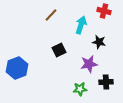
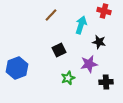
green star: moved 12 px left, 11 px up; rotated 16 degrees counterclockwise
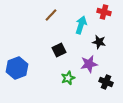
red cross: moved 1 px down
black cross: rotated 24 degrees clockwise
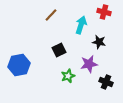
blue hexagon: moved 2 px right, 3 px up; rotated 10 degrees clockwise
green star: moved 2 px up
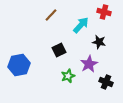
cyan arrow: rotated 24 degrees clockwise
purple star: rotated 18 degrees counterclockwise
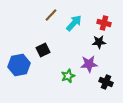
red cross: moved 11 px down
cyan arrow: moved 7 px left, 2 px up
black star: rotated 16 degrees counterclockwise
black square: moved 16 px left
purple star: rotated 24 degrees clockwise
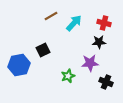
brown line: moved 1 px down; rotated 16 degrees clockwise
purple star: moved 1 px right, 1 px up
